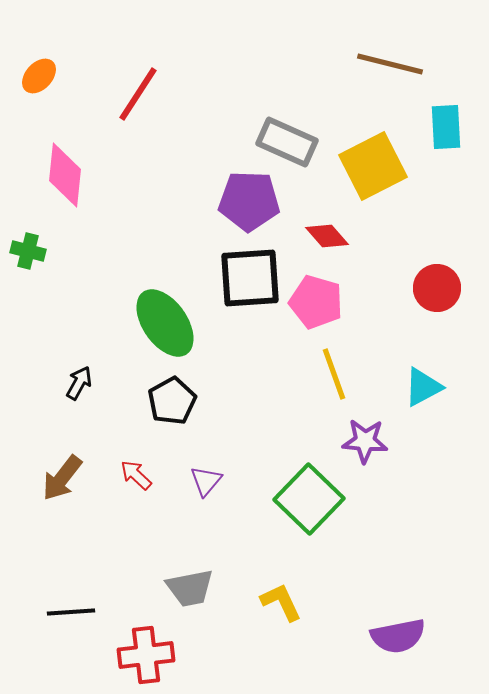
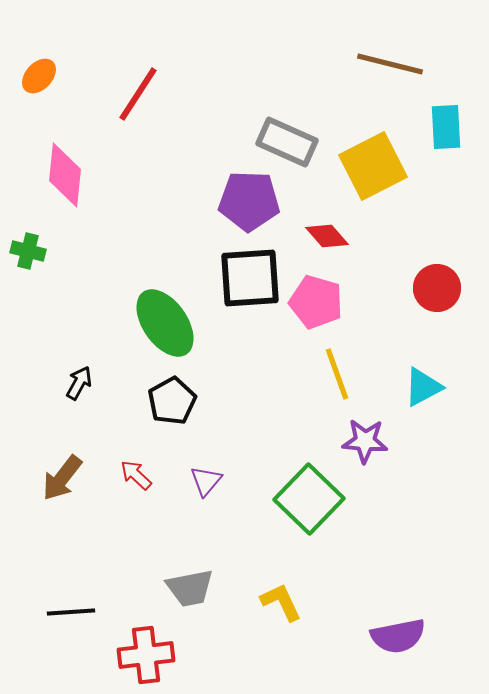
yellow line: moved 3 px right
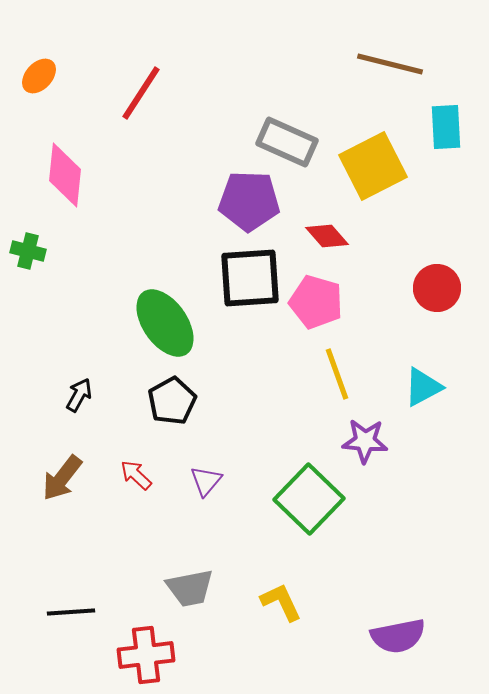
red line: moved 3 px right, 1 px up
black arrow: moved 12 px down
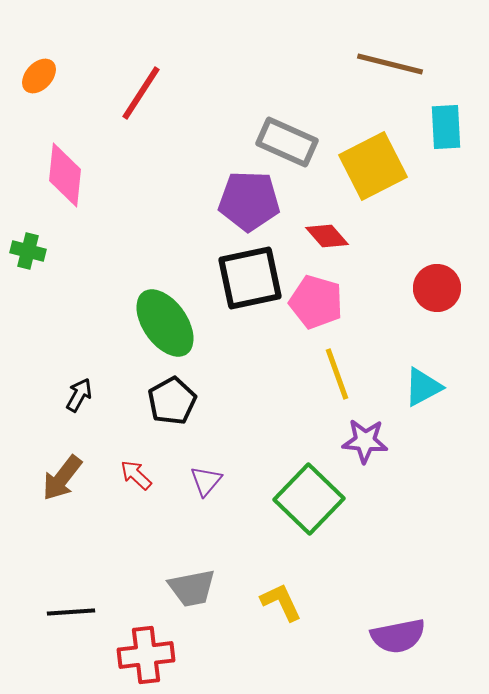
black square: rotated 8 degrees counterclockwise
gray trapezoid: moved 2 px right
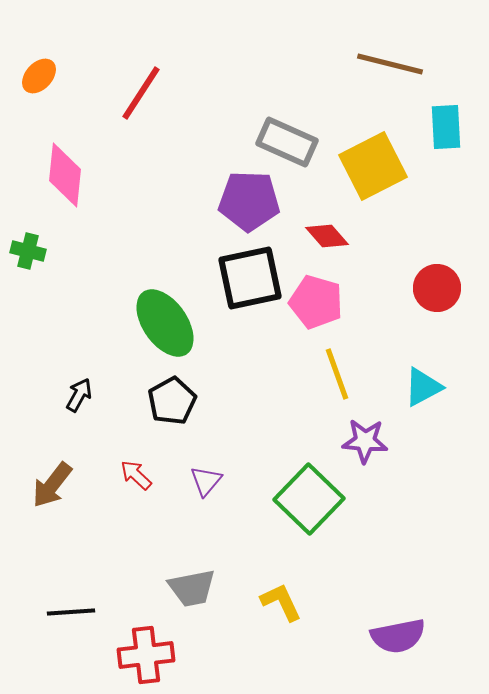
brown arrow: moved 10 px left, 7 px down
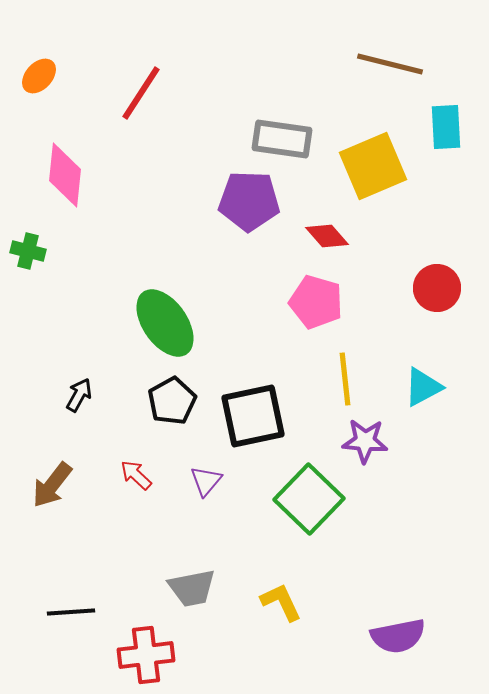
gray rectangle: moved 5 px left, 3 px up; rotated 16 degrees counterclockwise
yellow square: rotated 4 degrees clockwise
black square: moved 3 px right, 138 px down
yellow line: moved 8 px right, 5 px down; rotated 14 degrees clockwise
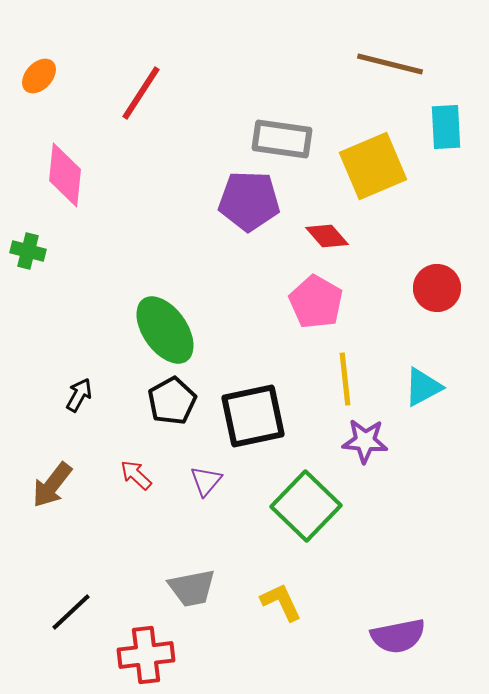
pink pentagon: rotated 14 degrees clockwise
green ellipse: moved 7 px down
green square: moved 3 px left, 7 px down
black line: rotated 39 degrees counterclockwise
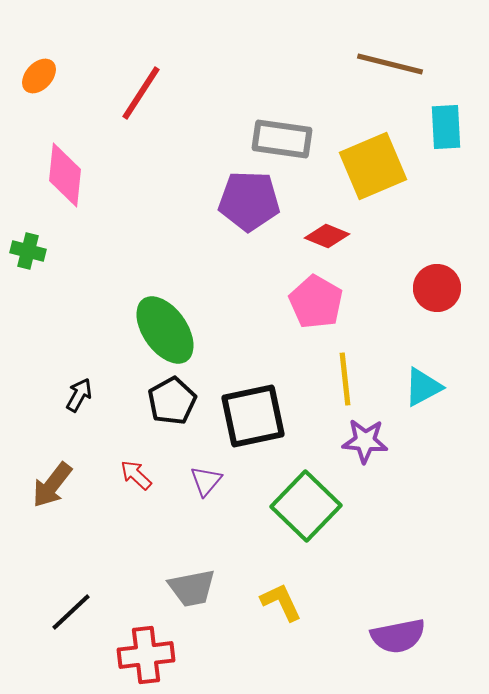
red diamond: rotated 27 degrees counterclockwise
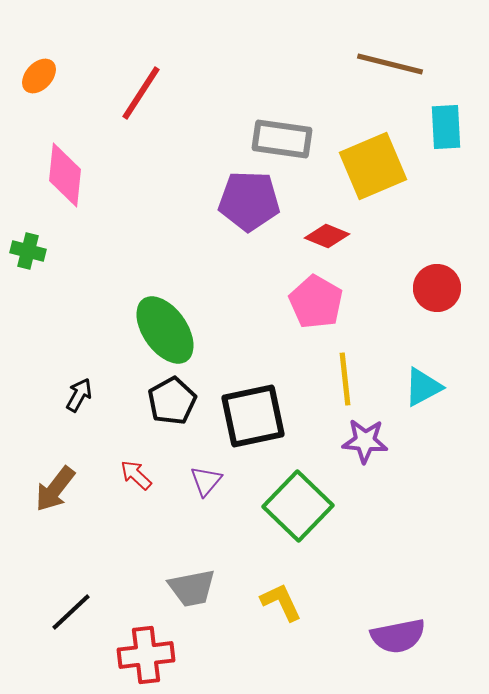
brown arrow: moved 3 px right, 4 px down
green square: moved 8 px left
